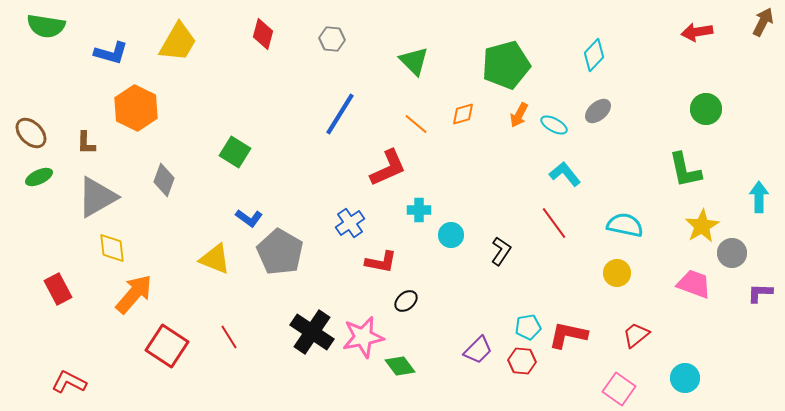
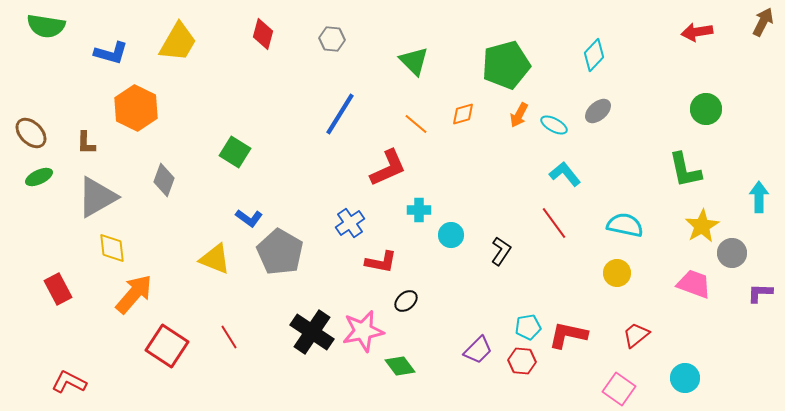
pink star at (363, 337): moved 6 px up
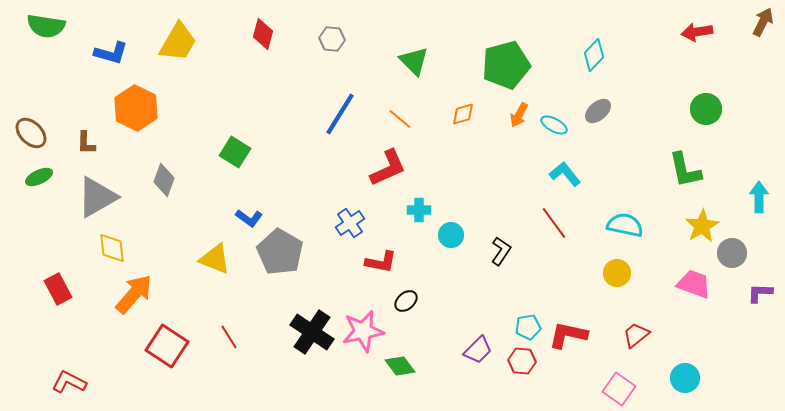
orange line at (416, 124): moved 16 px left, 5 px up
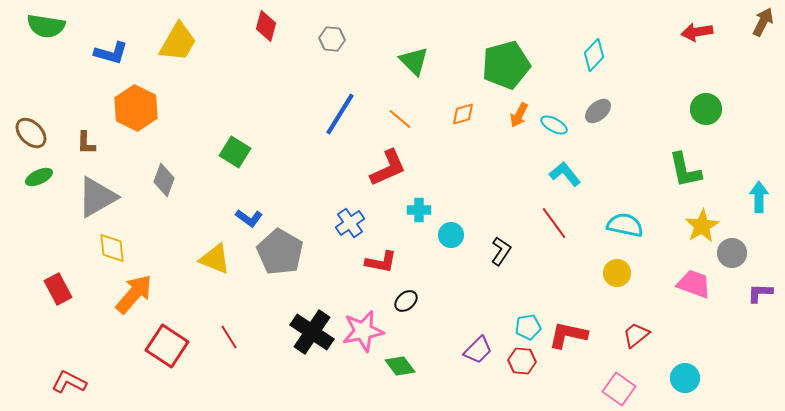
red diamond at (263, 34): moved 3 px right, 8 px up
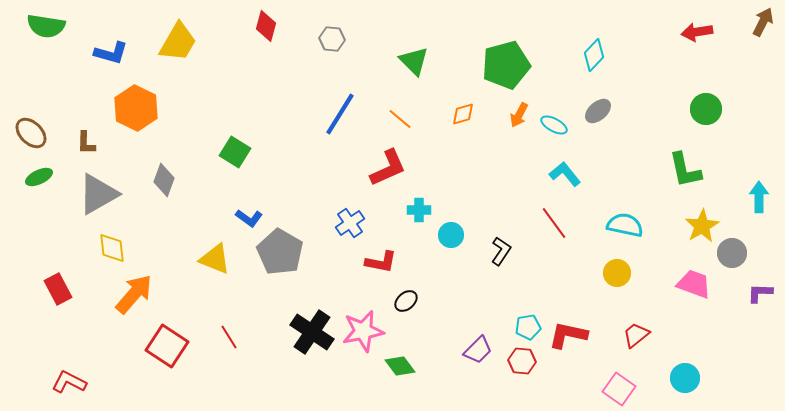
gray triangle at (97, 197): moved 1 px right, 3 px up
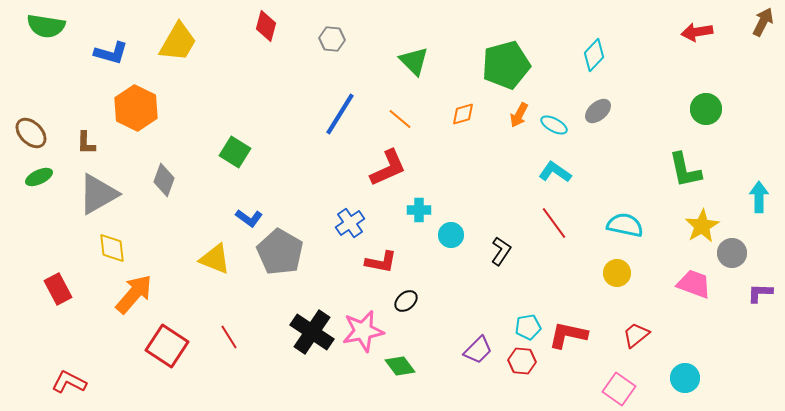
cyan L-shape at (565, 174): moved 10 px left, 2 px up; rotated 16 degrees counterclockwise
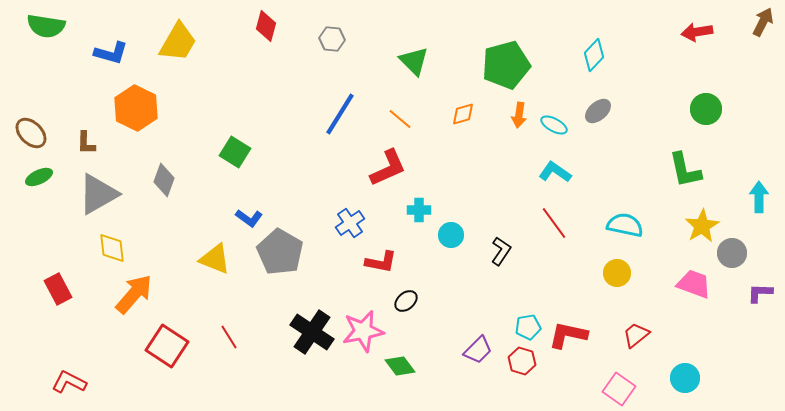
orange arrow at (519, 115): rotated 20 degrees counterclockwise
red hexagon at (522, 361): rotated 12 degrees clockwise
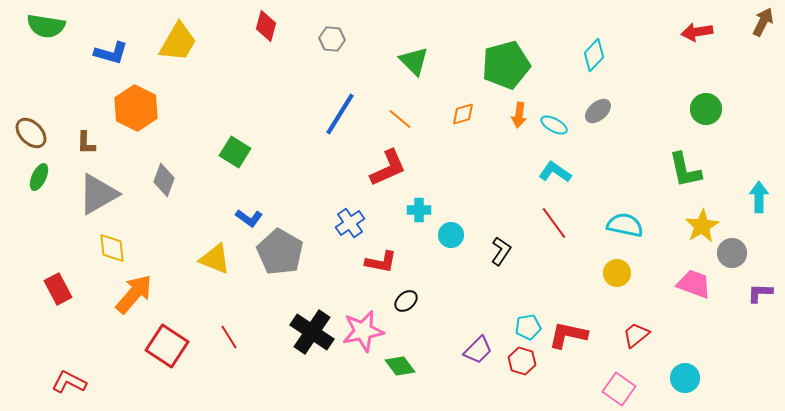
green ellipse at (39, 177): rotated 40 degrees counterclockwise
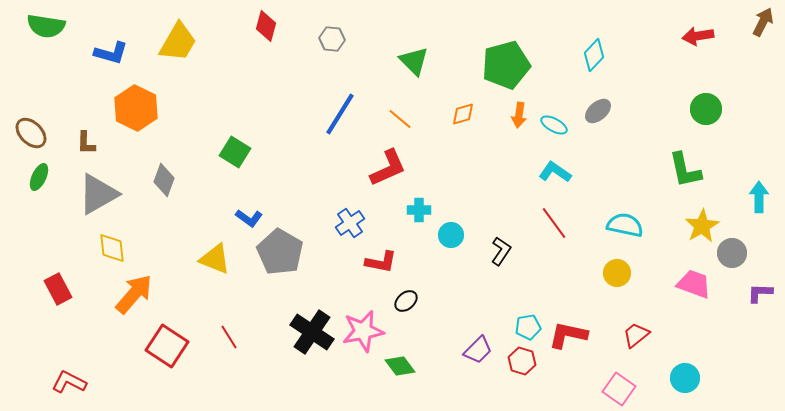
red arrow at (697, 32): moved 1 px right, 4 px down
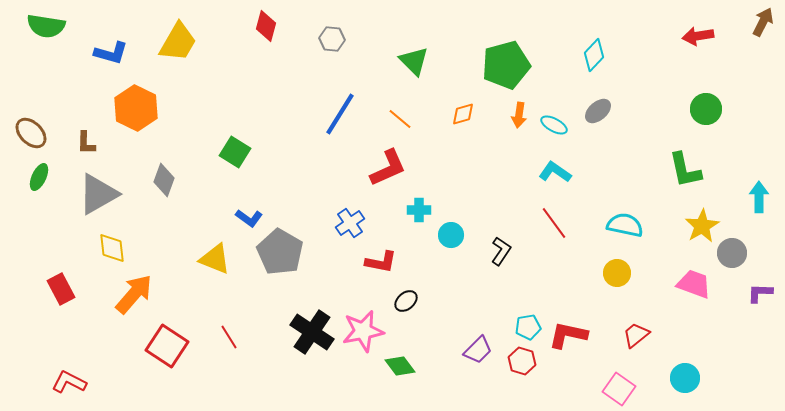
red rectangle at (58, 289): moved 3 px right
